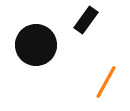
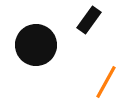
black rectangle: moved 3 px right
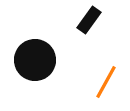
black circle: moved 1 px left, 15 px down
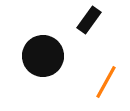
black circle: moved 8 px right, 4 px up
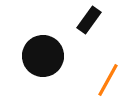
orange line: moved 2 px right, 2 px up
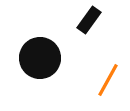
black circle: moved 3 px left, 2 px down
